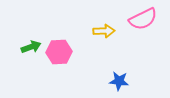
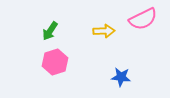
green arrow: moved 19 px right, 16 px up; rotated 144 degrees clockwise
pink hexagon: moved 4 px left, 10 px down; rotated 15 degrees counterclockwise
blue star: moved 2 px right, 4 px up
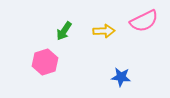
pink semicircle: moved 1 px right, 2 px down
green arrow: moved 14 px right
pink hexagon: moved 10 px left
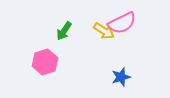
pink semicircle: moved 22 px left, 2 px down
yellow arrow: rotated 35 degrees clockwise
blue star: rotated 24 degrees counterclockwise
